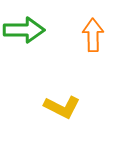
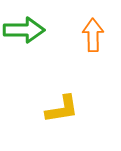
yellow L-shape: moved 2 px down; rotated 36 degrees counterclockwise
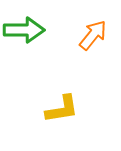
orange arrow: rotated 40 degrees clockwise
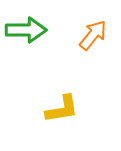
green arrow: moved 2 px right
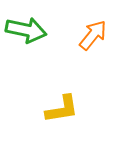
green arrow: rotated 12 degrees clockwise
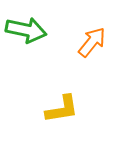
orange arrow: moved 1 px left, 7 px down
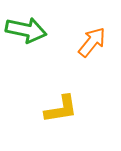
yellow L-shape: moved 1 px left
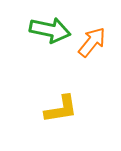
green arrow: moved 24 px right
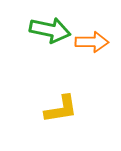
orange arrow: rotated 52 degrees clockwise
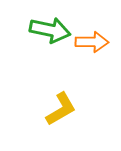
yellow L-shape: rotated 21 degrees counterclockwise
